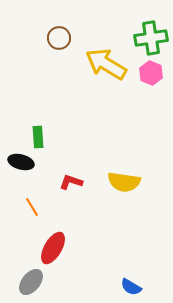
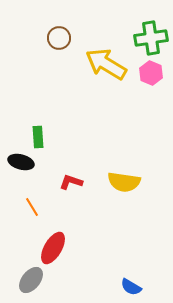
gray ellipse: moved 2 px up
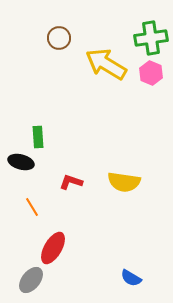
blue semicircle: moved 9 px up
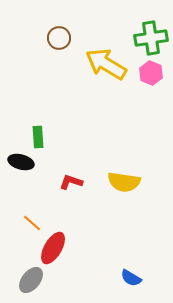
orange line: moved 16 px down; rotated 18 degrees counterclockwise
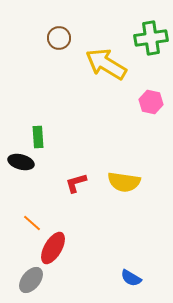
pink hexagon: moved 29 px down; rotated 10 degrees counterclockwise
red L-shape: moved 5 px right, 1 px down; rotated 35 degrees counterclockwise
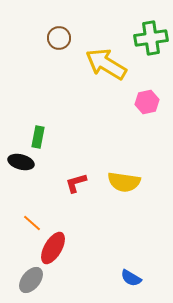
pink hexagon: moved 4 px left; rotated 25 degrees counterclockwise
green rectangle: rotated 15 degrees clockwise
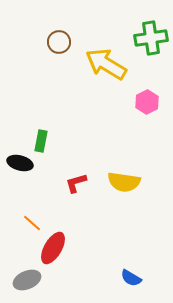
brown circle: moved 4 px down
pink hexagon: rotated 15 degrees counterclockwise
green rectangle: moved 3 px right, 4 px down
black ellipse: moved 1 px left, 1 px down
gray ellipse: moved 4 px left; rotated 28 degrees clockwise
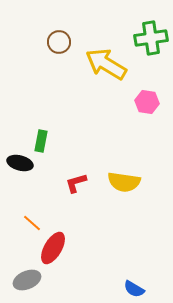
pink hexagon: rotated 25 degrees counterclockwise
blue semicircle: moved 3 px right, 11 px down
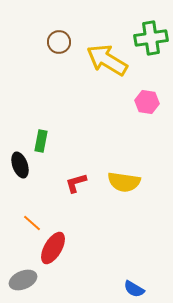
yellow arrow: moved 1 px right, 4 px up
black ellipse: moved 2 px down; rotated 55 degrees clockwise
gray ellipse: moved 4 px left
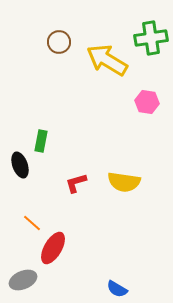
blue semicircle: moved 17 px left
